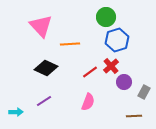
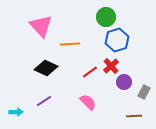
pink semicircle: rotated 66 degrees counterclockwise
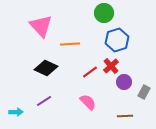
green circle: moved 2 px left, 4 px up
brown line: moved 9 px left
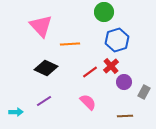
green circle: moved 1 px up
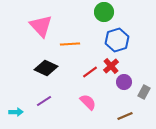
brown line: rotated 21 degrees counterclockwise
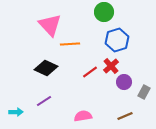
pink triangle: moved 9 px right, 1 px up
pink semicircle: moved 5 px left, 14 px down; rotated 54 degrees counterclockwise
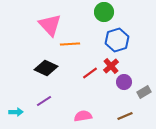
red line: moved 1 px down
gray rectangle: rotated 32 degrees clockwise
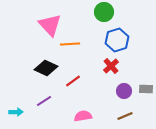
red line: moved 17 px left, 8 px down
purple circle: moved 9 px down
gray rectangle: moved 2 px right, 3 px up; rotated 32 degrees clockwise
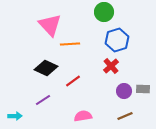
gray rectangle: moved 3 px left
purple line: moved 1 px left, 1 px up
cyan arrow: moved 1 px left, 4 px down
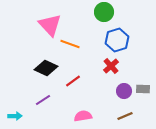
orange line: rotated 24 degrees clockwise
